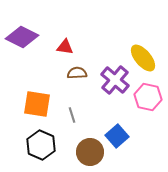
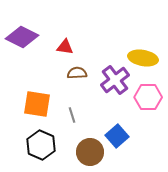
yellow ellipse: rotated 40 degrees counterclockwise
purple cross: rotated 12 degrees clockwise
pink hexagon: rotated 12 degrees counterclockwise
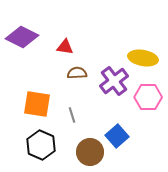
purple cross: moved 1 px left, 1 px down
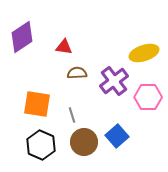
purple diamond: rotated 60 degrees counterclockwise
red triangle: moved 1 px left
yellow ellipse: moved 1 px right, 5 px up; rotated 28 degrees counterclockwise
brown circle: moved 6 px left, 10 px up
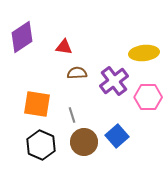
yellow ellipse: rotated 12 degrees clockwise
